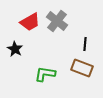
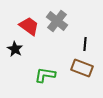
red trapezoid: moved 1 px left, 4 px down; rotated 115 degrees counterclockwise
green L-shape: moved 1 px down
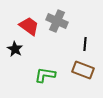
gray cross: rotated 15 degrees counterclockwise
brown rectangle: moved 1 px right, 2 px down
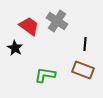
gray cross: rotated 10 degrees clockwise
black star: moved 1 px up
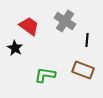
gray cross: moved 8 px right
black line: moved 2 px right, 4 px up
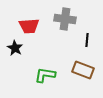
gray cross: moved 2 px up; rotated 25 degrees counterclockwise
red trapezoid: rotated 140 degrees clockwise
